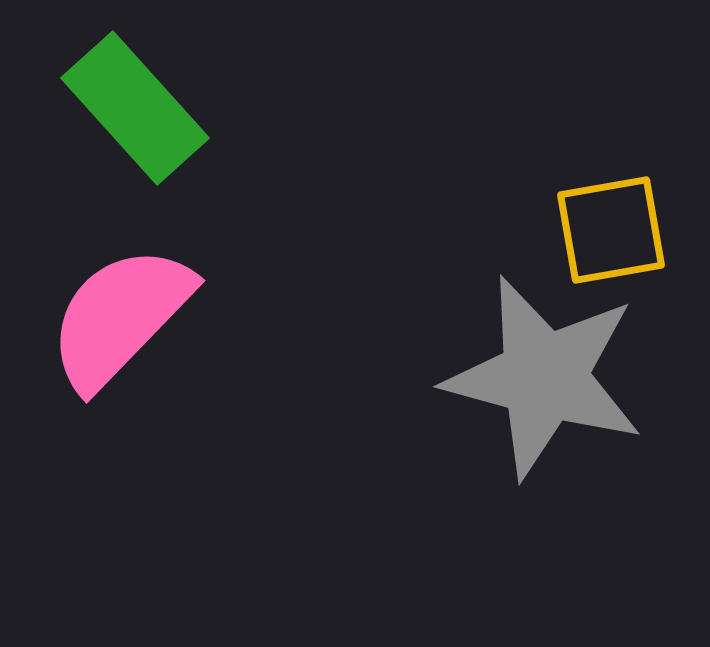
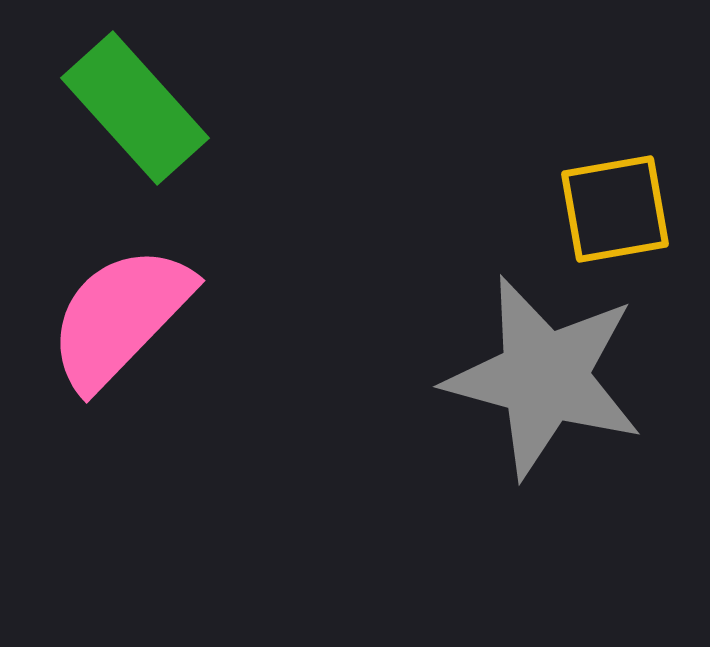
yellow square: moved 4 px right, 21 px up
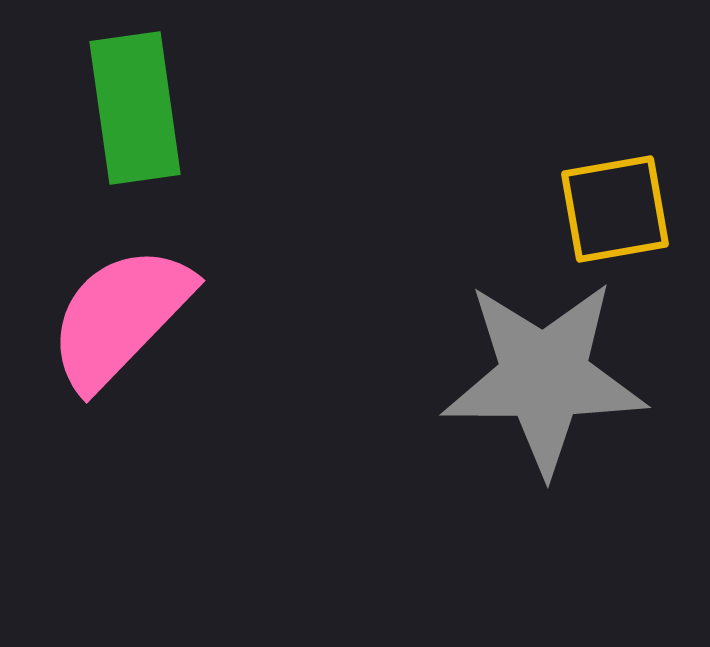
green rectangle: rotated 34 degrees clockwise
gray star: rotated 15 degrees counterclockwise
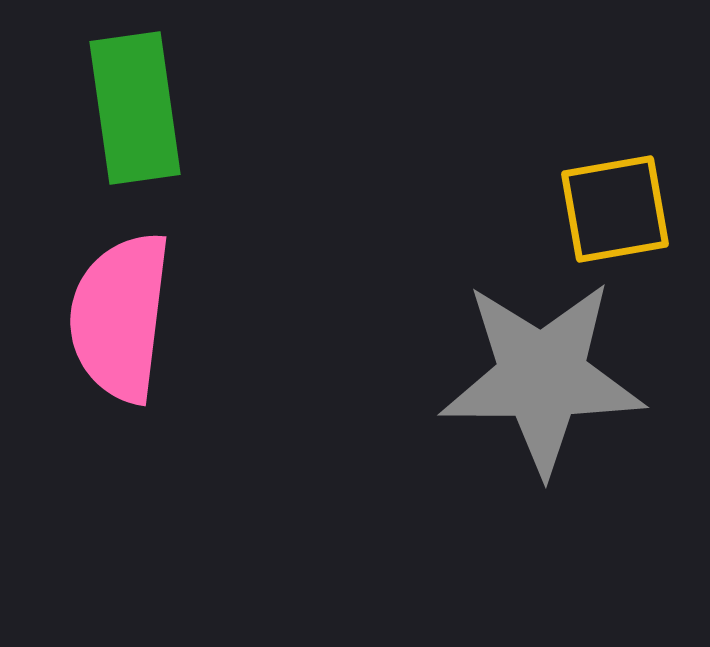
pink semicircle: rotated 37 degrees counterclockwise
gray star: moved 2 px left
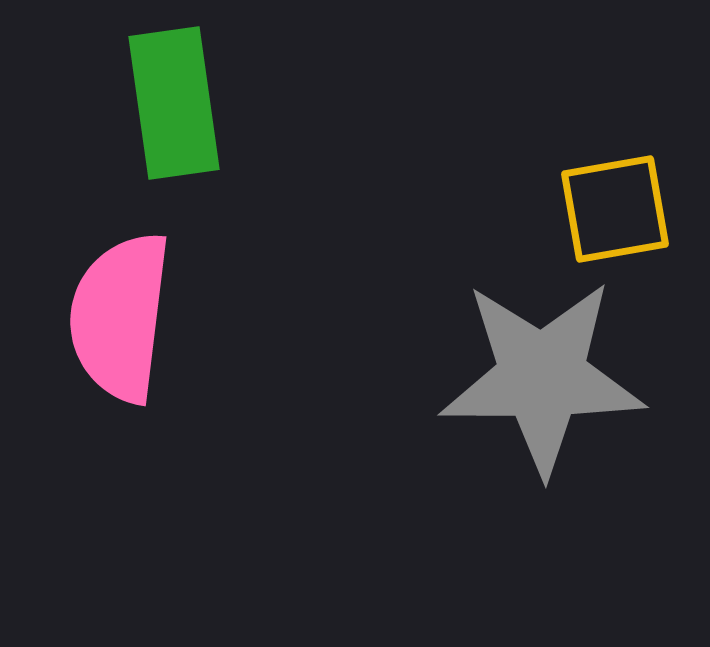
green rectangle: moved 39 px right, 5 px up
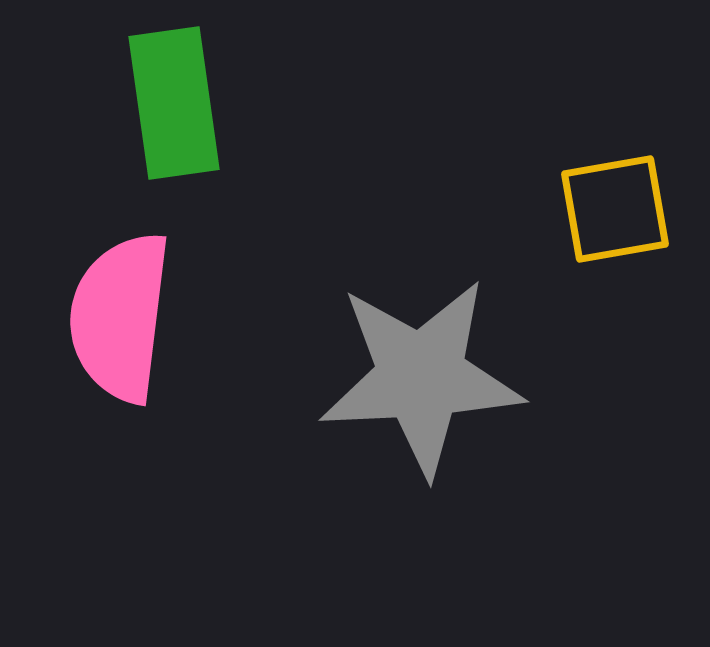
gray star: moved 121 px left; rotated 3 degrees counterclockwise
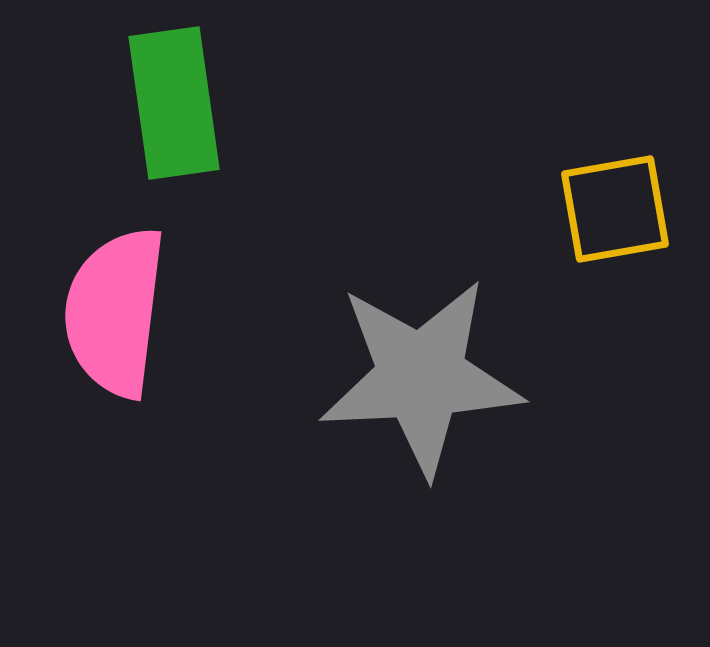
pink semicircle: moved 5 px left, 5 px up
